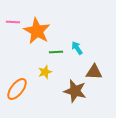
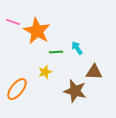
pink line: rotated 16 degrees clockwise
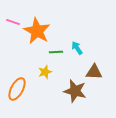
orange ellipse: rotated 10 degrees counterclockwise
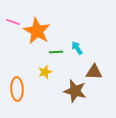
orange ellipse: rotated 30 degrees counterclockwise
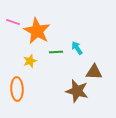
yellow star: moved 15 px left, 11 px up
brown star: moved 2 px right
